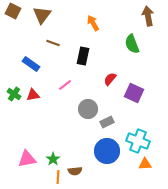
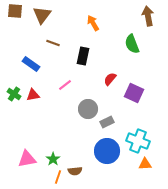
brown square: moved 2 px right; rotated 21 degrees counterclockwise
orange line: rotated 16 degrees clockwise
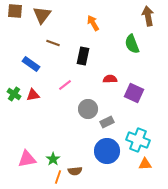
red semicircle: rotated 48 degrees clockwise
cyan cross: moved 1 px up
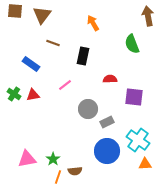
purple square: moved 4 px down; rotated 18 degrees counterclockwise
cyan cross: rotated 15 degrees clockwise
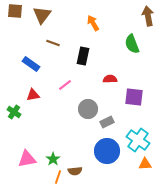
green cross: moved 18 px down
